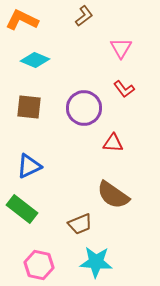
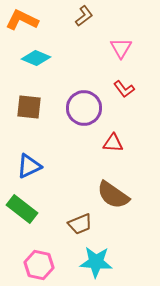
cyan diamond: moved 1 px right, 2 px up
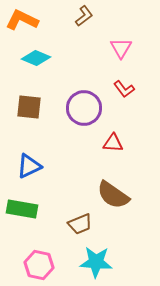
green rectangle: rotated 28 degrees counterclockwise
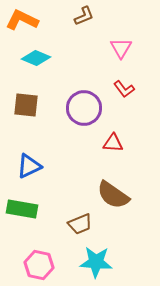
brown L-shape: rotated 15 degrees clockwise
brown square: moved 3 px left, 2 px up
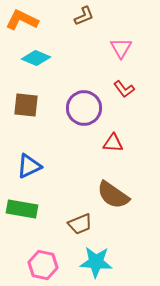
pink hexagon: moved 4 px right
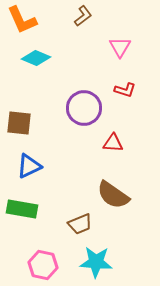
brown L-shape: moved 1 px left; rotated 15 degrees counterclockwise
orange L-shape: rotated 140 degrees counterclockwise
pink triangle: moved 1 px left, 1 px up
red L-shape: moved 1 px right, 1 px down; rotated 35 degrees counterclockwise
brown square: moved 7 px left, 18 px down
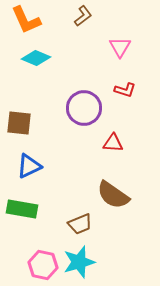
orange L-shape: moved 4 px right
cyan star: moved 17 px left; rotated 20 degrees counterclockwise
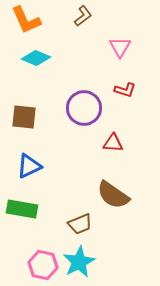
brown square: moved 5 px right, 6 px up
cyan star: rotated 12 degrees counterclockwise
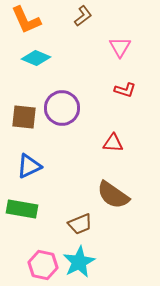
purple circle: moved 22 px left
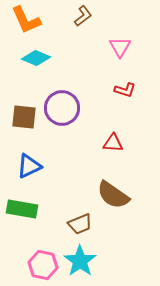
cyan star: moved 1 px right, 1 px up; rotated 8 degrees counterclockwise
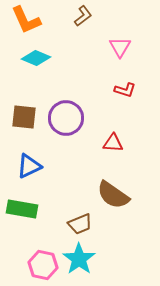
purple circle: moved 4 px right, 10 px down
cyan star: moved 1 px left, 2 px up
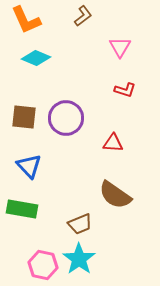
blue triangle: rotated 48 degrees counterclockwise
brown semicircle: moved 2 px right
